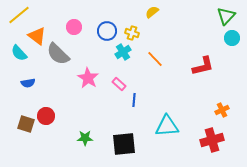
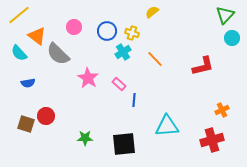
green triangle: moved 1 px left, 1 px up
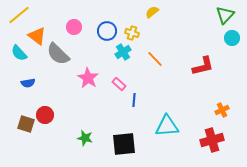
red circle: moved 1 px left, 1 px up
green star: rotated 14 degrees clockwise
